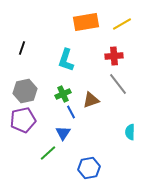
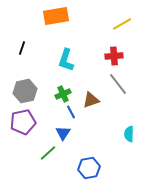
orange rectangle: moved 30 px left, 6 px up
purple pentagon: moved 2 px down
cyan semicircle: moved 1 px left, 2 px down
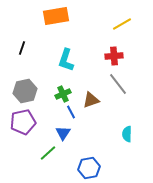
cyan semicircle: moved 2 px left
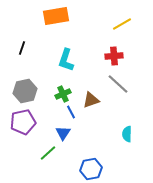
gray line: rotated 10 degrees counterclockwise
blue hexagon: moved 2 px right, 1 px down
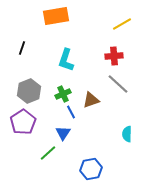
gray hexagon: moved 4 px right; rotated 10 degrees counterclockwise
purple pentagon: rotated 20 degrees counterclockwise
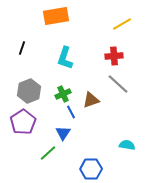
cyan L-shape: moved 1 px left, 2 px up
cyan semicircle: moved 11 px down; rotated 98 degrees clockwise
blue hexagon: rotated 10 degrees clockwise
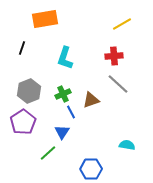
orange rectangle: moved 11 px left, 3 px down
blue triangle: moved 1 px left, 1 px up
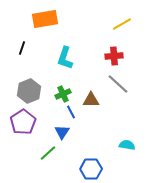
brown triangle: rotated 18 degrees clockwise
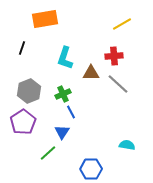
brown triangle: moved 27 px up
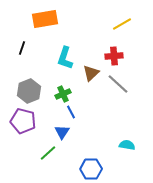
brown triangle: rotated 42 degrees counterclockwise
purple pentagon: moved 1 px up; rotated 25 degrees counterclockwise
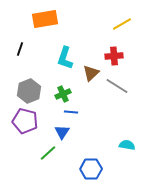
black line: moved 2 px left, 1 px down
gray line: moved 1 px left, 2 px down; rotated 10 degrees counterclockwise
blue line: rotated 56 degrees counterclockwise
purple pentagon: moved 2 px right
